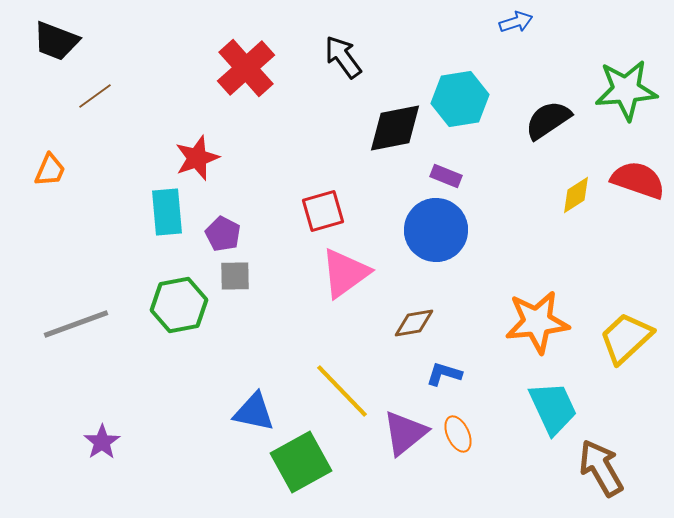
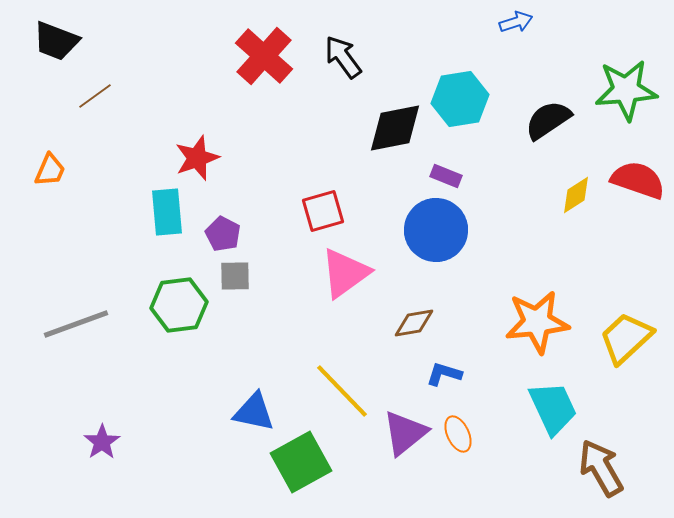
red cross: moved 18 px right, 12 px up; rotated 6 degrees counterclockwise
green hexagon: rotated 4 degrees clockwise
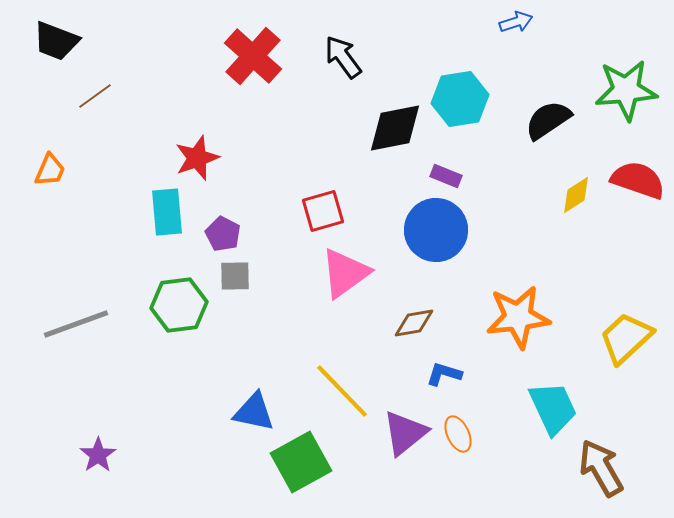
red cross: moved 11 px left
orange star: moved 19 px left, 5 px up
purple star: moved 4 px left, 13 px down
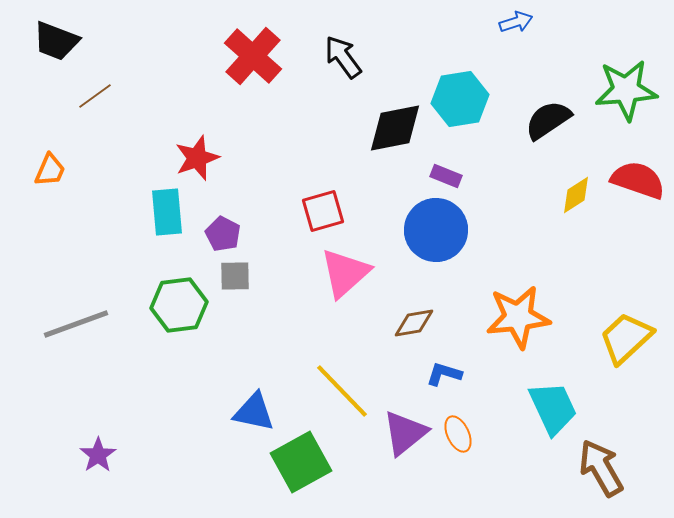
pink triangle: rotated 6 degrees counterclockwise
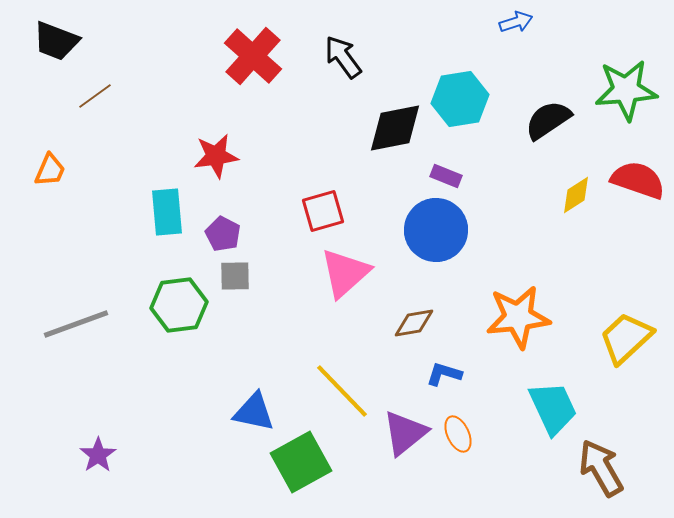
red star: moved 19 px right, 2 px up; rotated 12 degrees clockwise
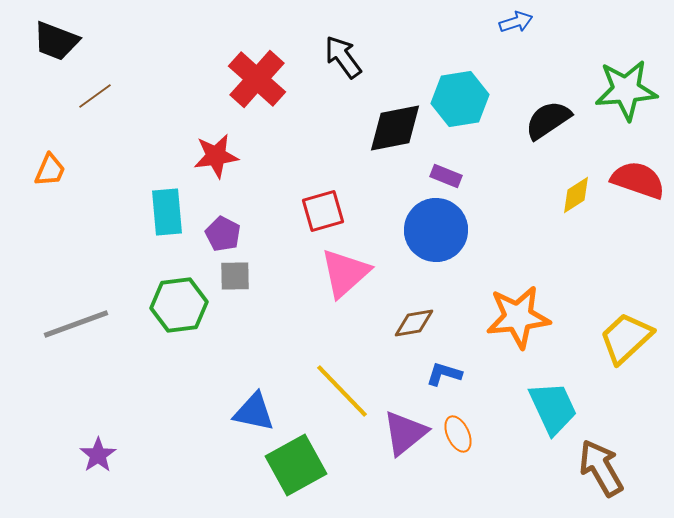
red cross: moved 4 px right, 23 px down
green square: moved 5 px left, 3 px down
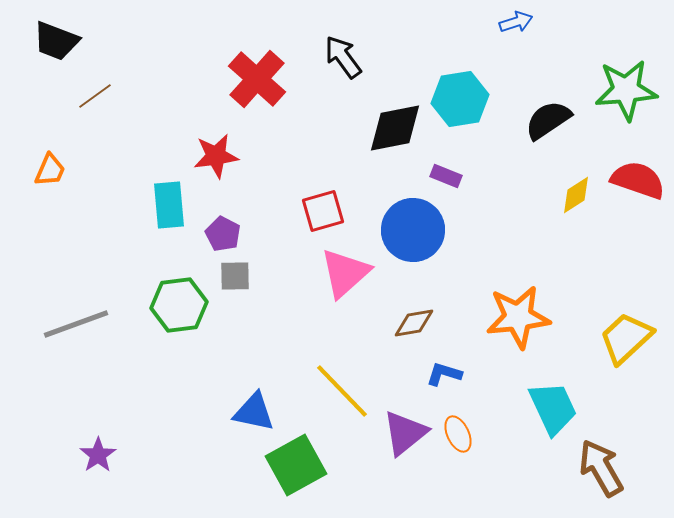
cyan rectangle: moved 2 px right, 7 px up
blue circle: moved 23 px left
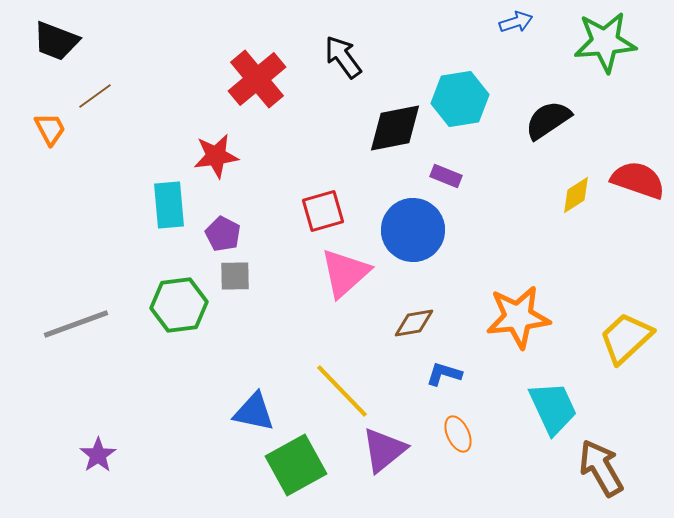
red cross: rotated 8 degrees clockwise
green star: moved 21 px left, 48 px up
orange trapezoid: moved 41 px up; rotated 51 degrees counterclockwise
purple triangle: moved 21 px left, 17 px down
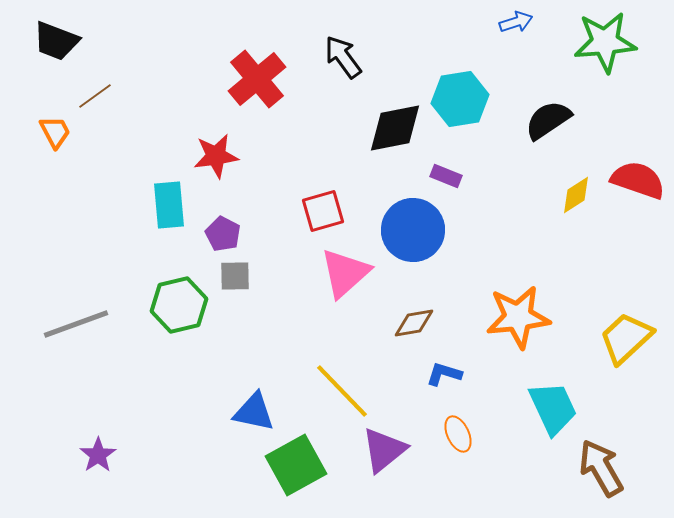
orange trapezoid: moved 5 px right, 3 px down
green hexagon: rotated 6 degrees counterclockwise
